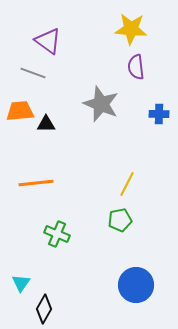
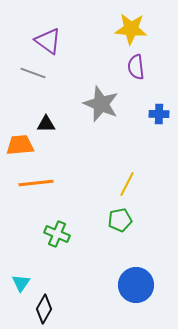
orange trapezoid: moved 34 px down
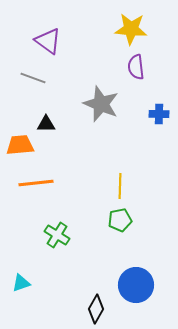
gray line: moved 5 px down
yellow line: moved 7 px left, 2 px down; rotated 25 degrees counterclockwise
green cross: moved 1 px down; rotated 10 degrees clockwise
cyan triangle: rotated 36 degrees clockwise
black diamond: moved 52 px right
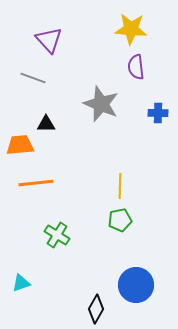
purple triangle: moved 1 px right, 1 px up; rotated 12 degrees clockwise
blue cross: moved 1 px left, 1 px up
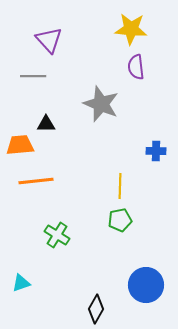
gray line: moved 2 px up; rotated 20 degrees counterclockwise
blue cross: moved 2 px left, 38 px down
orange line: moved 2 px up
blue circle: moved 10 px right
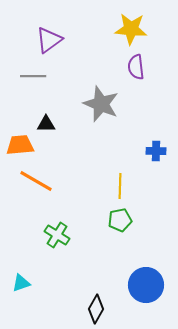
purple triangle: rotated 36 degrees clockwise
orange line: rotated 36 degrees clockwise
